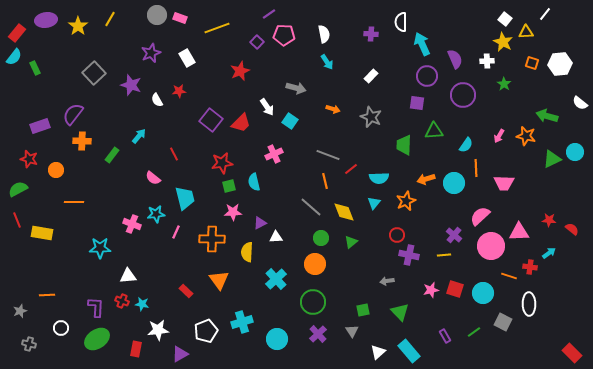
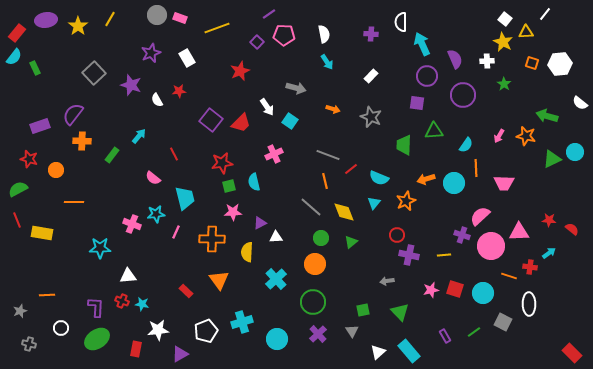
cyan semicircle at (379, 178): rotated 24 degrees clockwise
purple cross at (454, 235): moved 8 px right; rotated 21 degrees counterclockwise
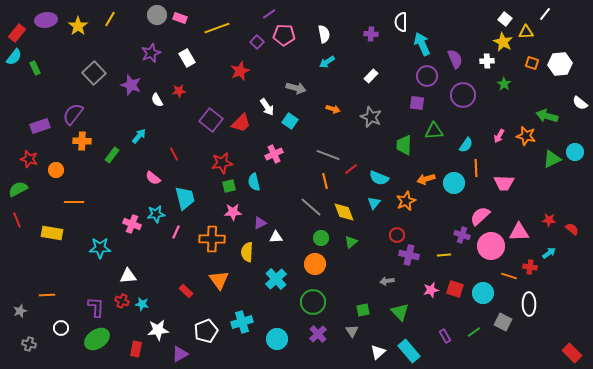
cyan arrow at (327, 62): rotated 91 degrees clockwise
yellow rectangle at (42, 233): moved 10 px right
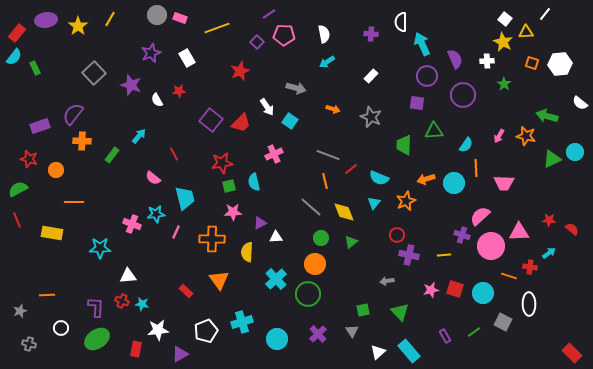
green circle at (313, 302): moved 5 px left, 8 px up
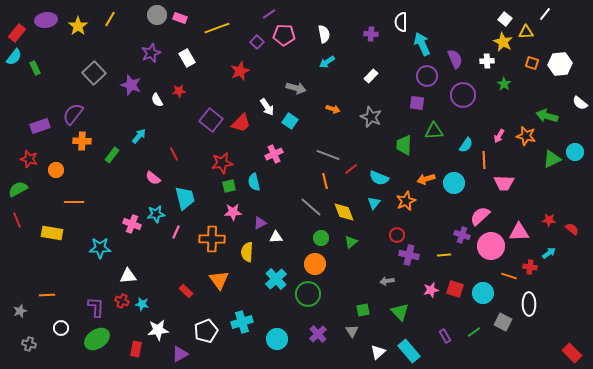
orange line at (476, 168): moved 8 px right, 8 px up
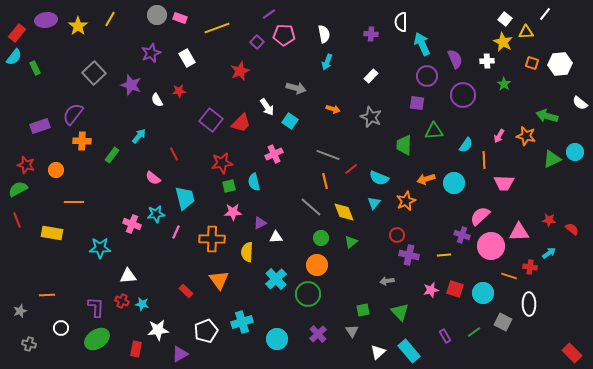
cyan arrow at (327, 62): rotated 35 degrees counterclockwise
red star at (29, 159): moved 3 px left, 6 px down
orange circle at (315, 264): moved 2 px right, 1 px down
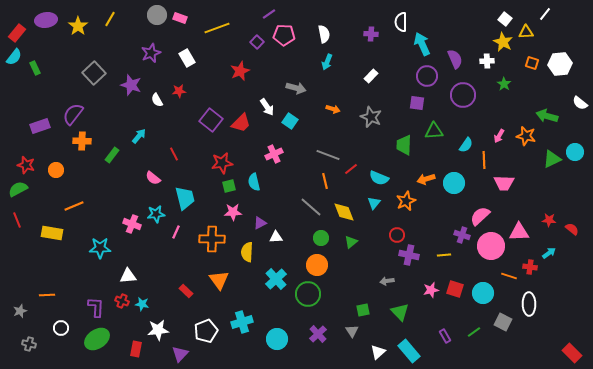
orange line at (74, 202): moved 4 px down; rotated 24 degrees counterclockwise
purple triangle at (180, 354): rotated 18 degrees counterclockwise
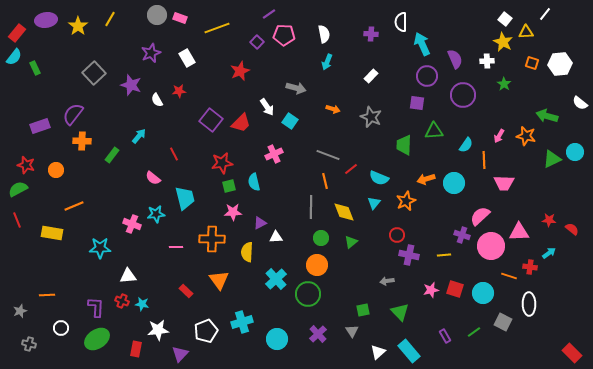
gray line at (311, 207): rotated 50 degrees clockwise
pink line at (176, 232): moved 15 px down; rotated 64 degrees clockwise
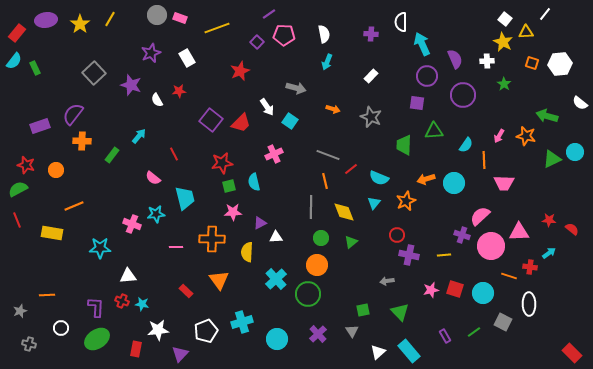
yellow star at (78, 26): moved 2 px right, 2 px up
cyan semicircle at (14, 57): moved 4 px down
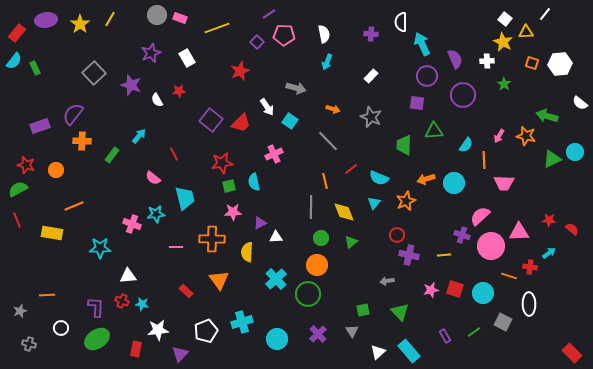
gray line at (328, 155): moved 14 px up; rotated 25 degrees clockwise
